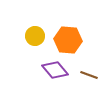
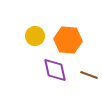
purple diamond: rotated 28 degrees clockwise
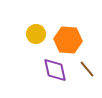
yellow circle: moved 1 px right, 2 px up
brown line: moved 2 px left, 6 px up; rotated 30 degrees clockwise
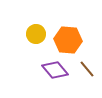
purple diamond: rotated 28 degrees counterclockwise
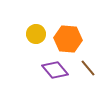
orange hexagon: moved 1 px up
brown line: moved 1 px right, 1 px up
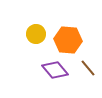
orange hexagon: moved 1 px down
